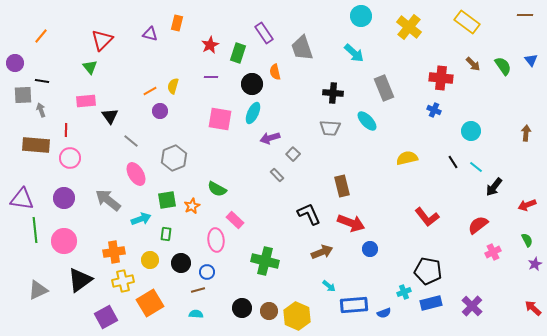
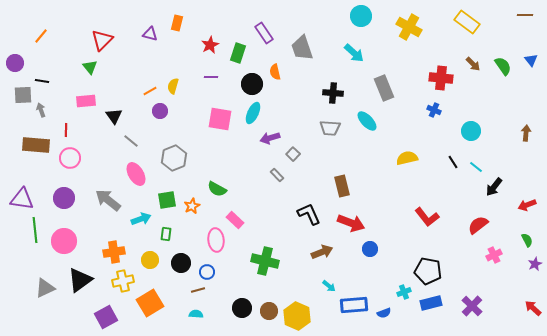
yellow cross at (409, 27): rotated 10 degrees counterclockwise
black triangle at (110, 116): moved 4 px right
pink cross at (493, 252): moved 1 px right, 3 px down
gray triangle at (38, 290): moved 7 px right, 2 px up
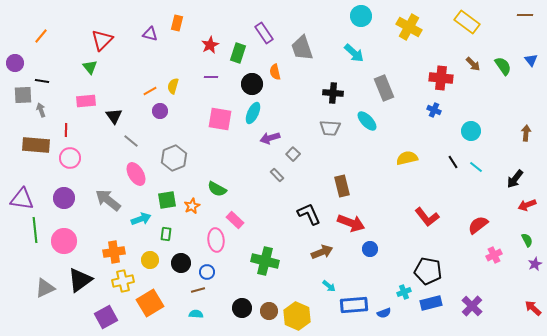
black arrow at (494, 187): moved 21 px right, 8 px up
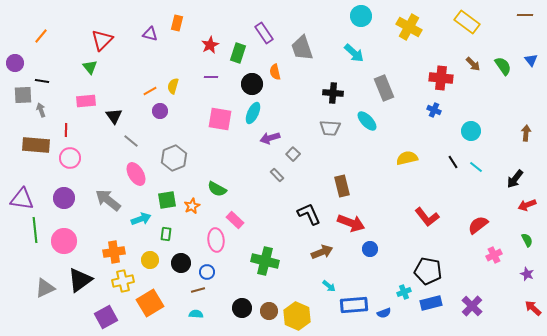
purple star at (535, 264): moved 8 px left, 10 px down; rotated 24 degrees counterclockwise
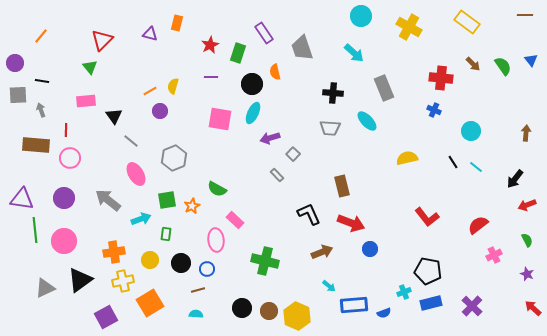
gray square at (23, 95): moved 5 px left
blue circle at (207, 272): moved 3 px up
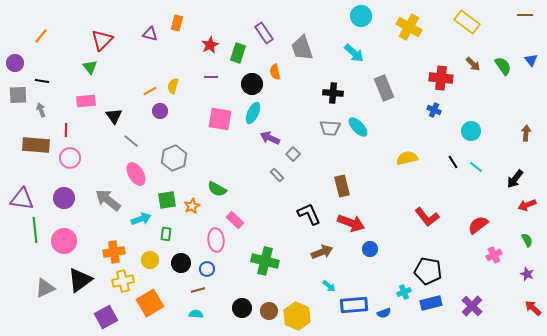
cyan ellipse at (367, 121): moved 9 px left, 6 px down
purple arrow at (270, 138): rotated 42 degrees clockwise
